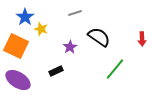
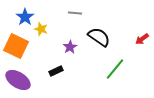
gray line: rotated 24 degrees clockwise
red arrow: rotated 56 degrees clockwise
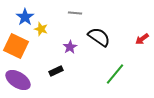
green line: moved 5 px down
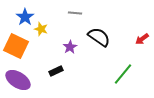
green line: moved 8 px right
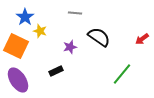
yellow star: moved 1 px left, 2 px down
purple star: rotated 16 degrees clockwise
green line: moved 1 px left
purple ellipse: rotated 25 degrees clockwise
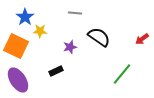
yellow star: rotated 16 degrees counterclockwise
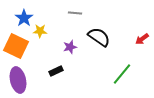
blue star: moved 1 px left, 1 px down
purple ellipse: rotated 20 degrees clockwise
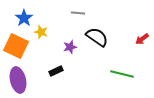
gray line: moved 3 px right
yellow star: moved 1 px right, 1 px down; rotated 16 degrees clockwise
black semicircle: moved 2 px left
green line: rotated 65 degrees clockwise
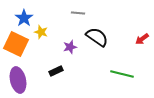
orange square: moved 2 px up
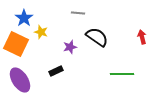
red arrow: moved 2 px up; rotated 112 degrees clockwise
green line: rotated 15 degrees counterclockwise
purple ellipse: moved 2 px right; rotated 20 degrees counterclockwise
